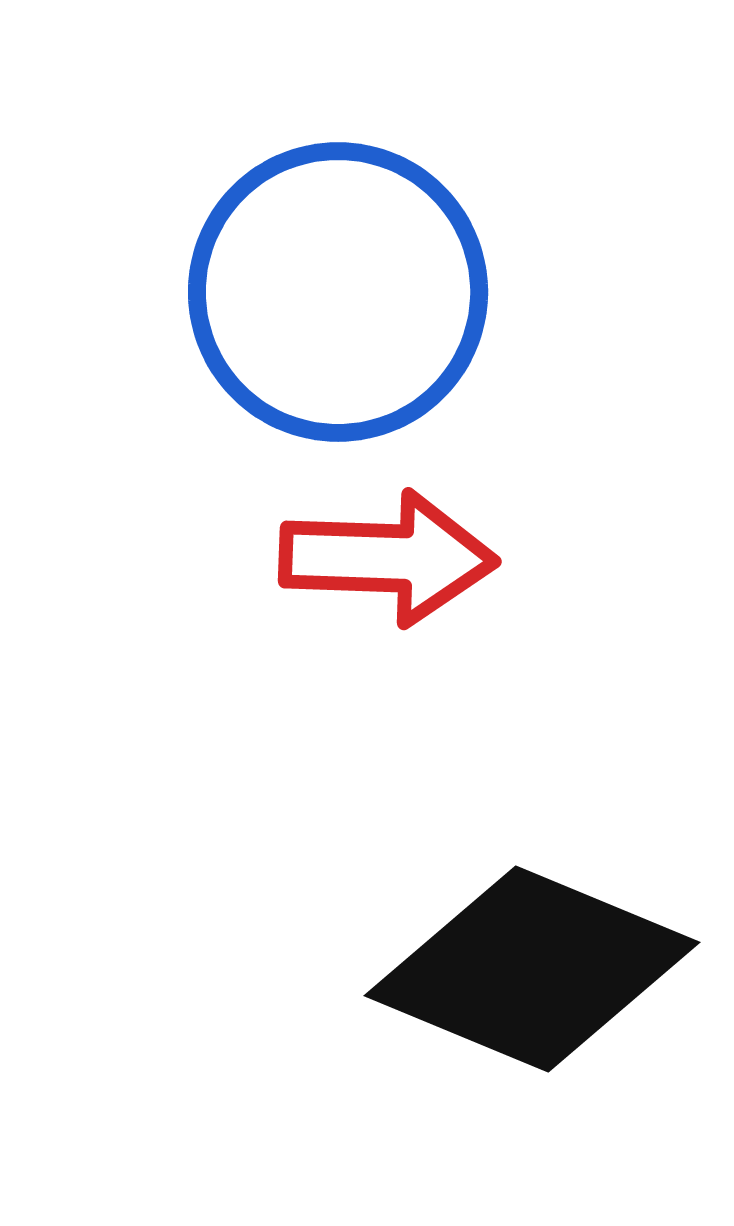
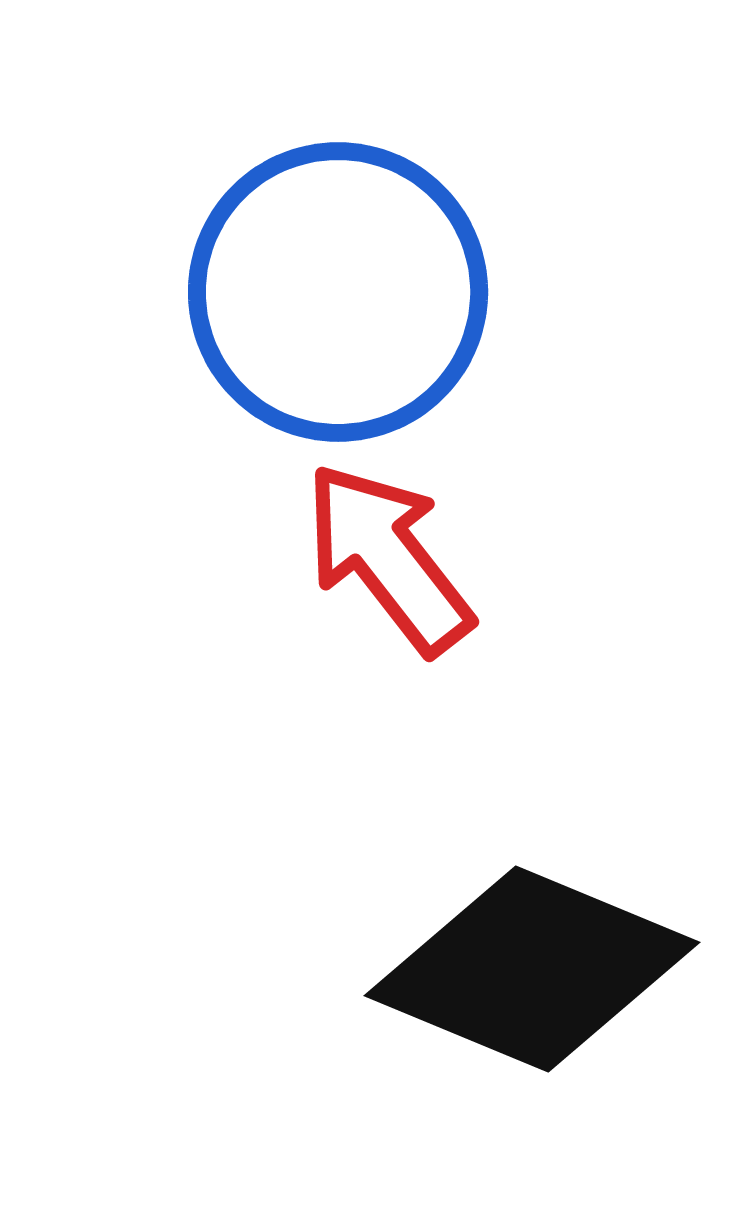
red arrow: rotated 130 degrees counterclockwise
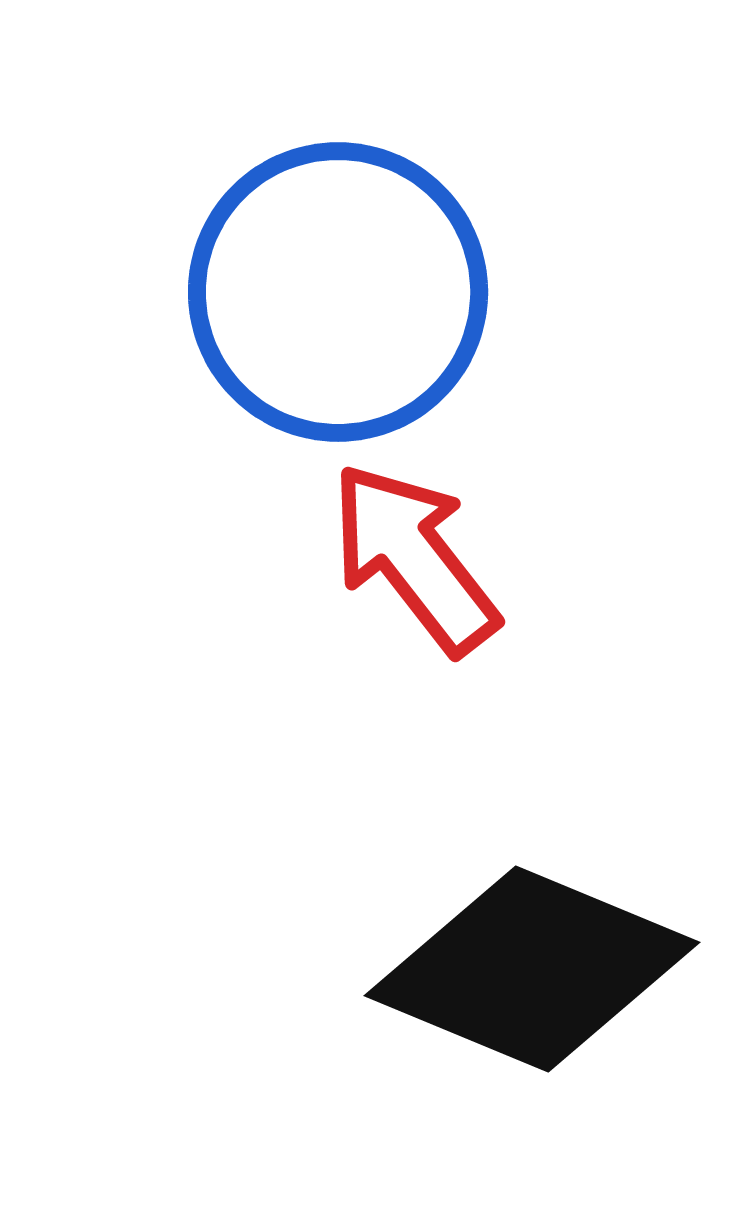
red arrow: moved 26 px right
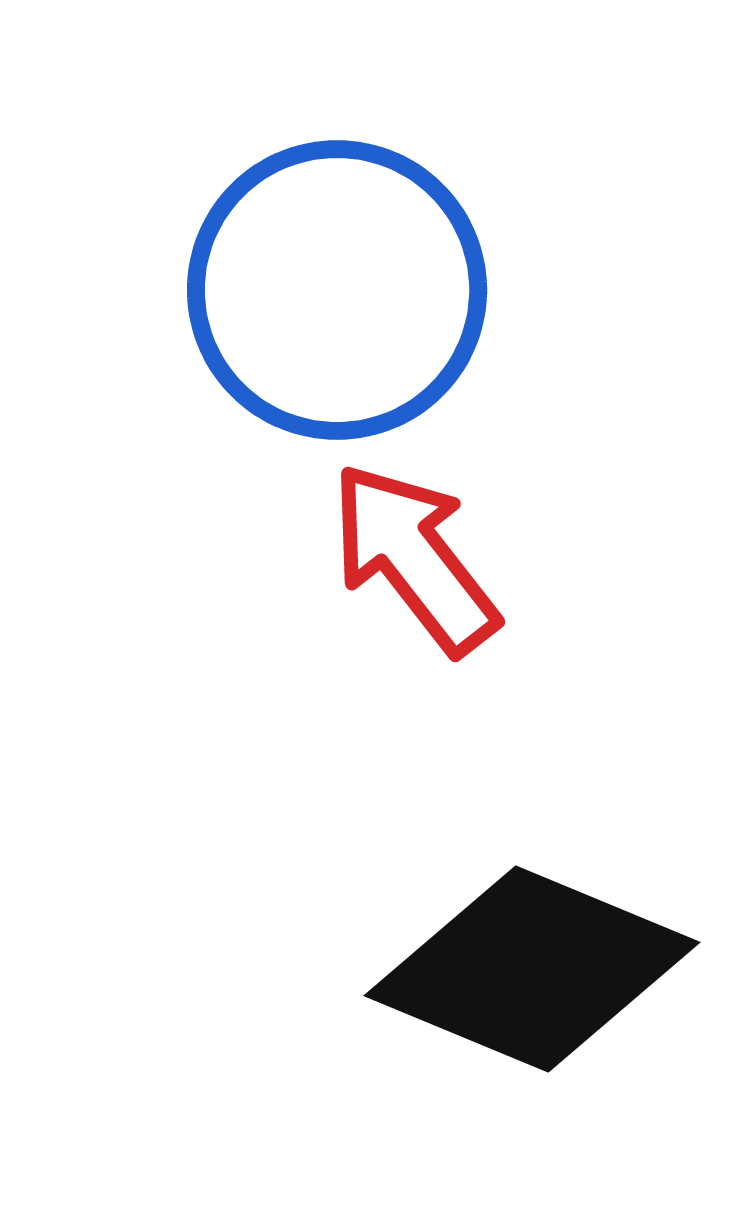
blue circle: moved 1 px left, 2 px up
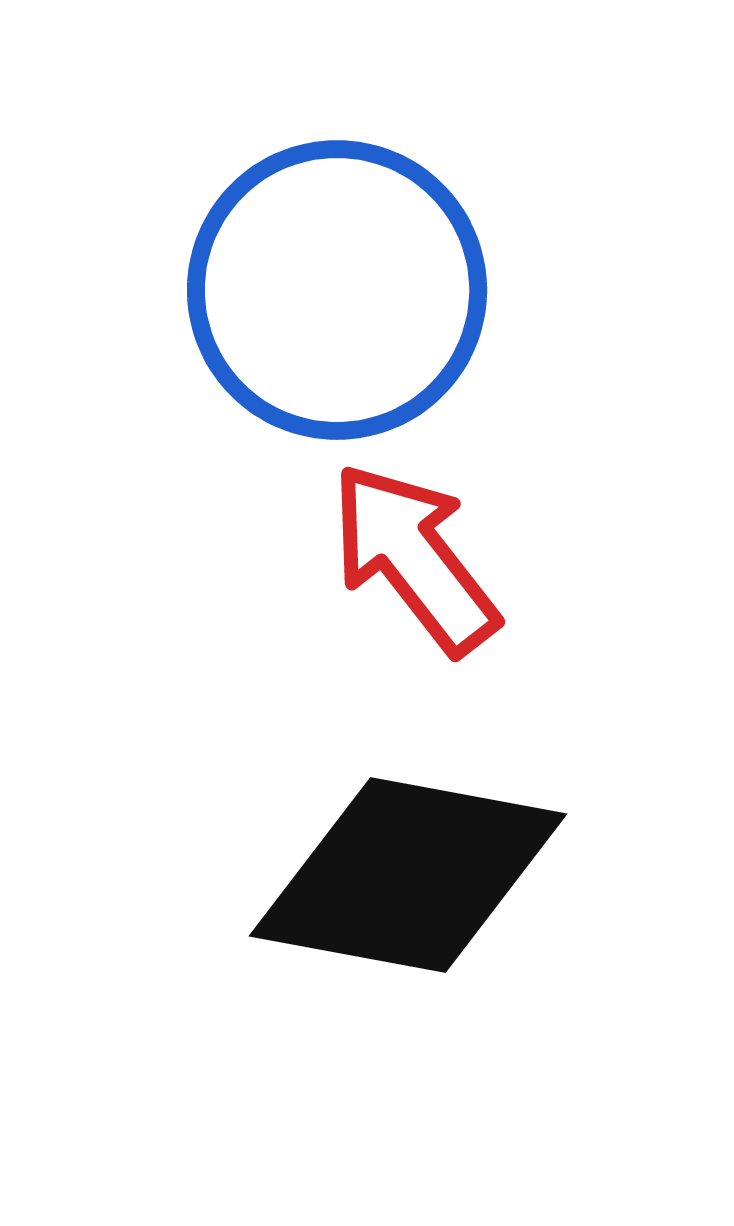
black diamond: moved 124 px left, 94 px up; rotated 12 degrees counterclockwise
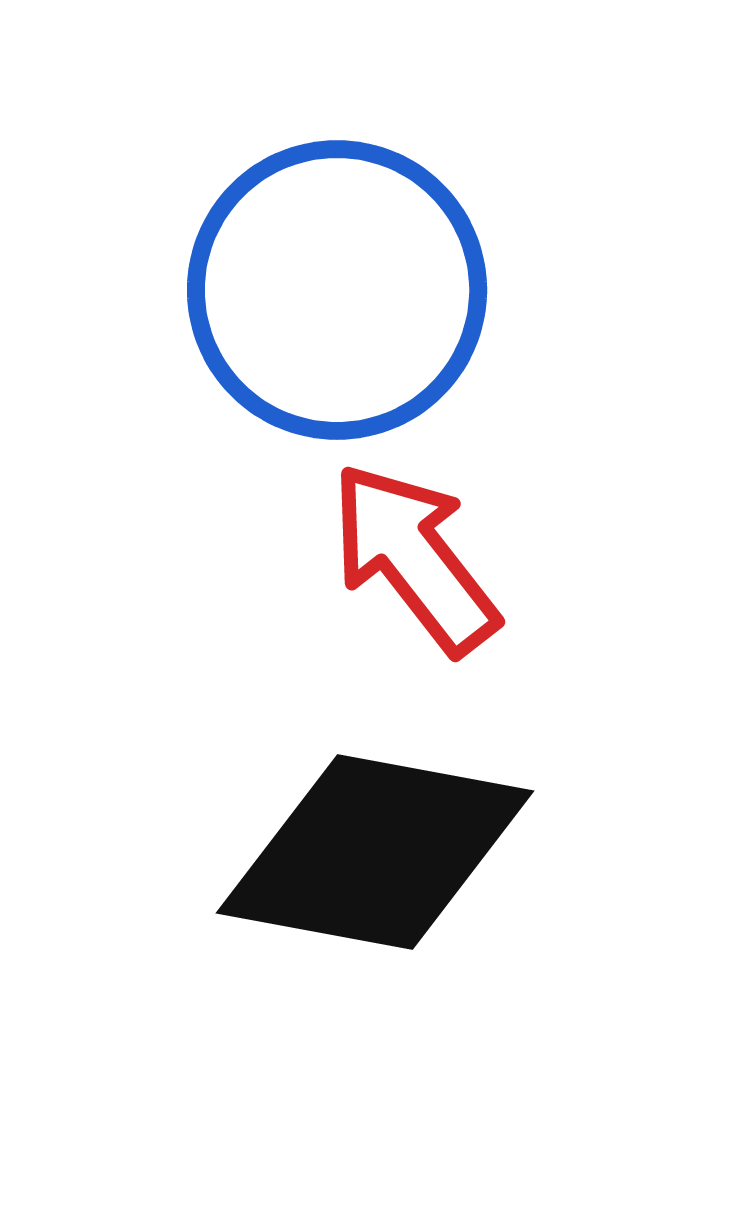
black diamond: moved 33 px left, 23 px up
